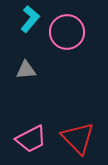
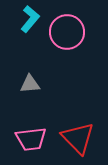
gray triangle: moved 4 px right, 14 px down
pink trapezoid: rotated 20 degrees clockwise
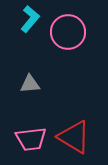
pink circle: moved 1 px right
red triangle: moved 4 px left, 1 px up; rotated 15 degrees counterclockwise
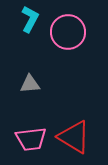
cyan L-shape: rotated 12 degrees counterclockwise
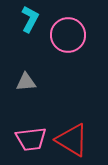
pink circle: moved 3 px down
gray triangle: moved 4 px left, 2 px up
red triangle: moved 2 px left, 3 px down
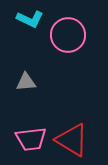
cyan L-shape: rotated 88 degrees clockwise
